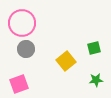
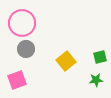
green square: moved 6 px right, 9 px down
pink square: moved 2 px left, 4 px up
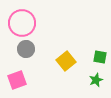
green square: rotated 24 degrees clockwise
green star: rotated 16 degrees counterclockwise
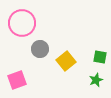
gray circle: moved 14 px right
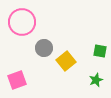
pink circle: moved 1 px up
gray circle: moved 4 px right, 1 px up
green square: moved 6 px up
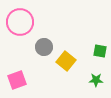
pink circle: moved 2 px left
gray circle: moved 1 px up
yellow square: rotated 12 degrees counterclockwise
green star: rotated 24 degrees clockwise
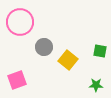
yellow square: moved 2 px right, 1 px up
green star: moved 5 px down
